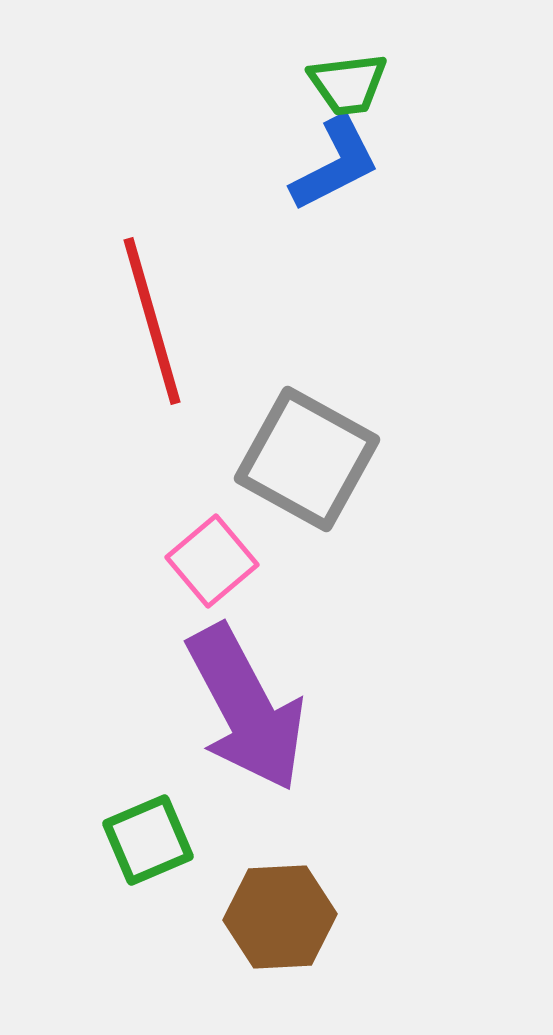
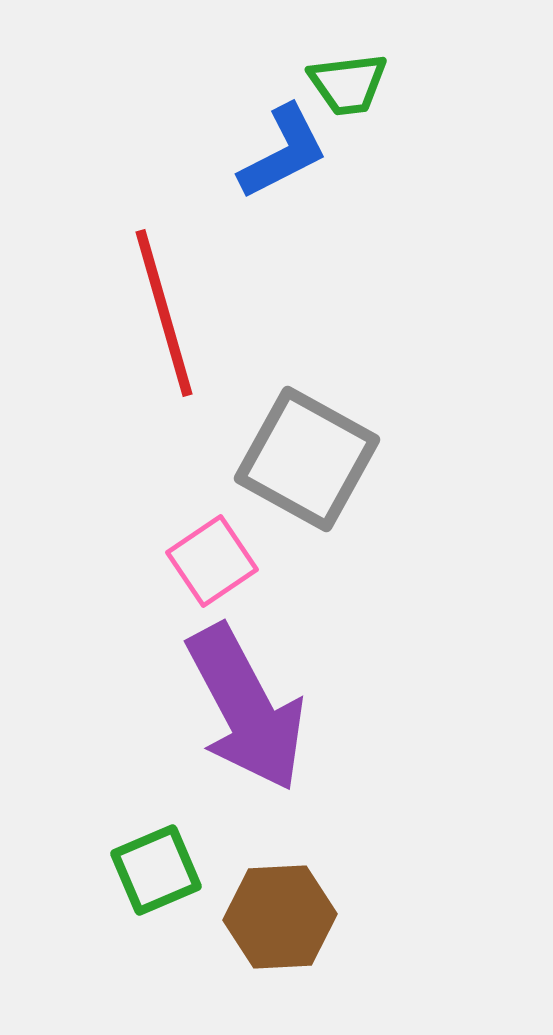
blue L-shape: moved 52 px left, 12 px up
red line: moved 12 px right, 8 px up
pink square: rotated 6 degrees clockwise
green square: moved 8 px right, 30 px down
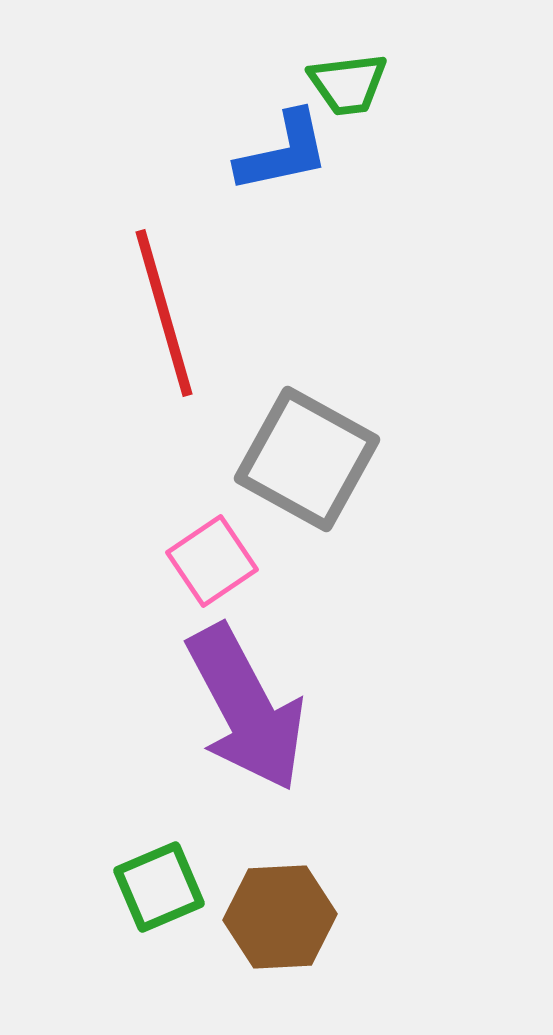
blue L-shape: rotated 15 degrees clockwise
green square: moved 3 px right, 17 px down
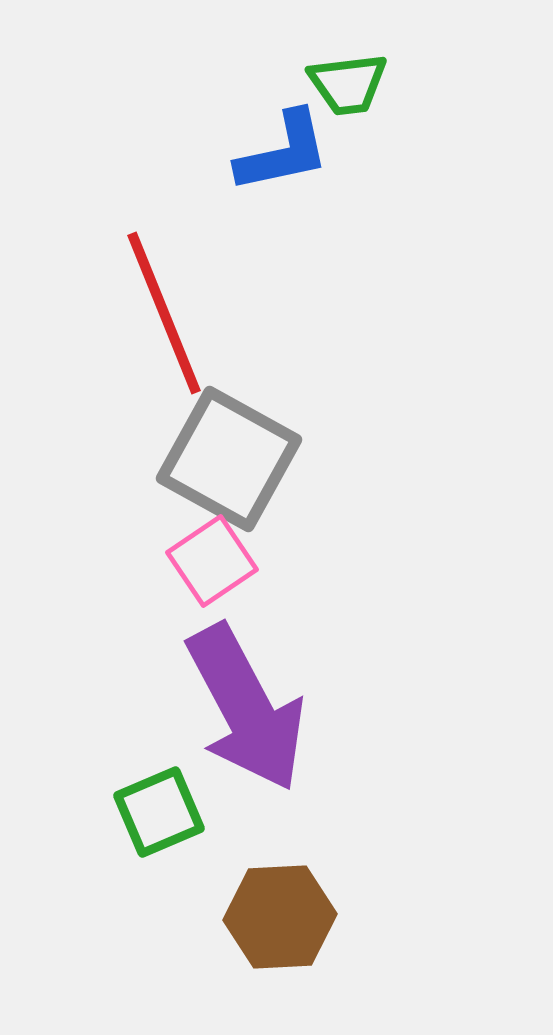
red line: rotated 6 degrees counterclockwise
gray square: moved 78 px left
green square: moved 75 px up
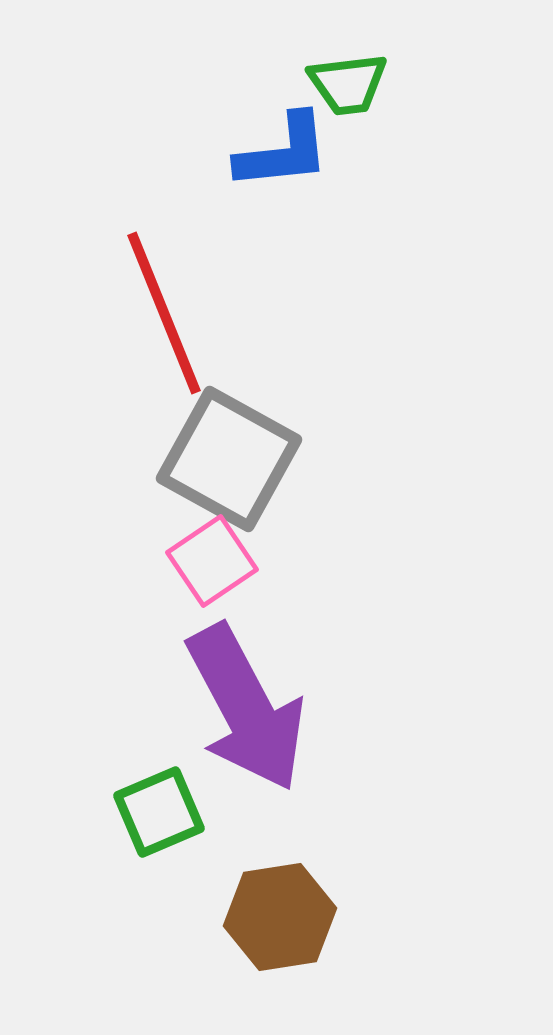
blue L-shape: rotated 6 degrees clockwise
brown hexagon: rotated 6 degrees counterclockwise
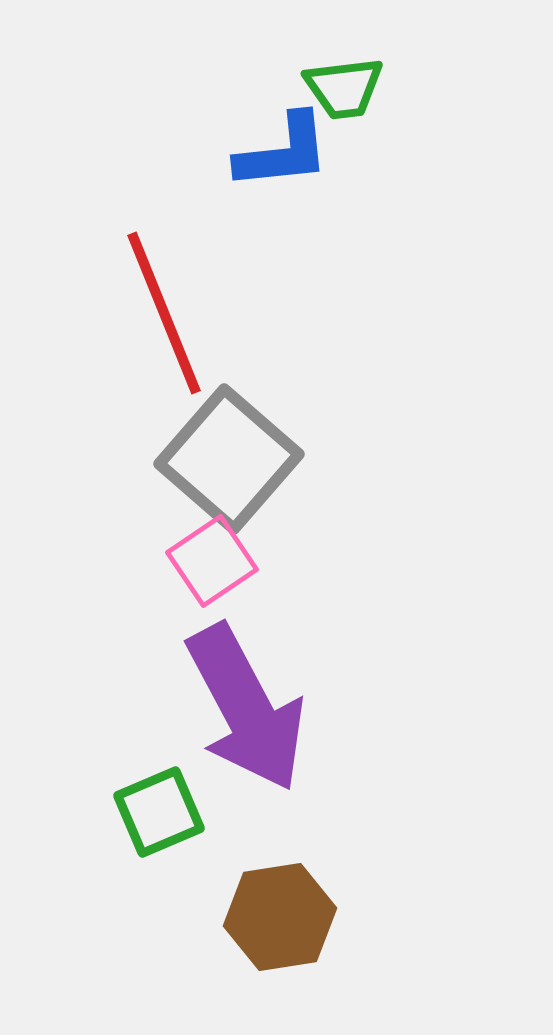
green trapezoid: moved 4 px left, 4 px down
gray square: rotated 12 degrees clockwise
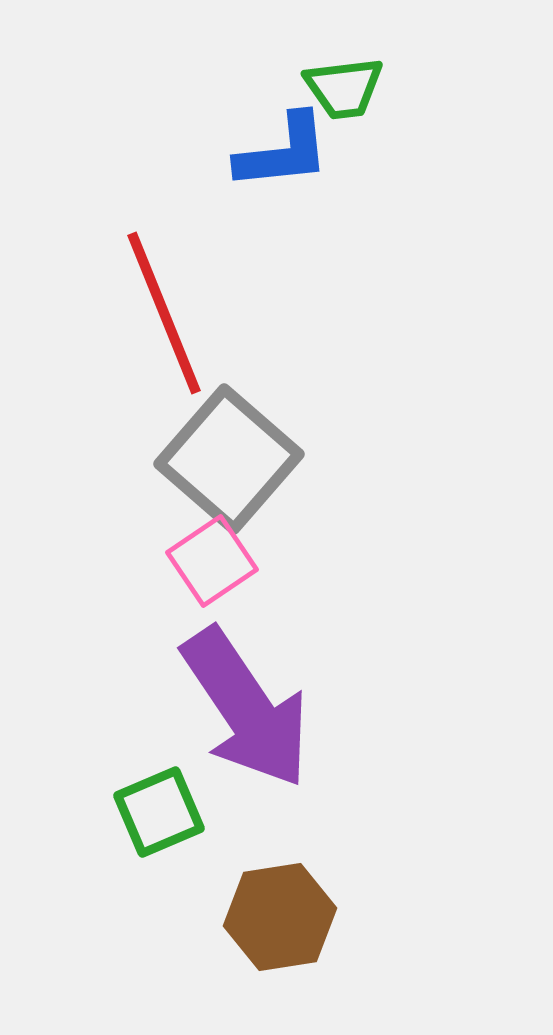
purple arrow: rotated 6 degrees counterclockwise
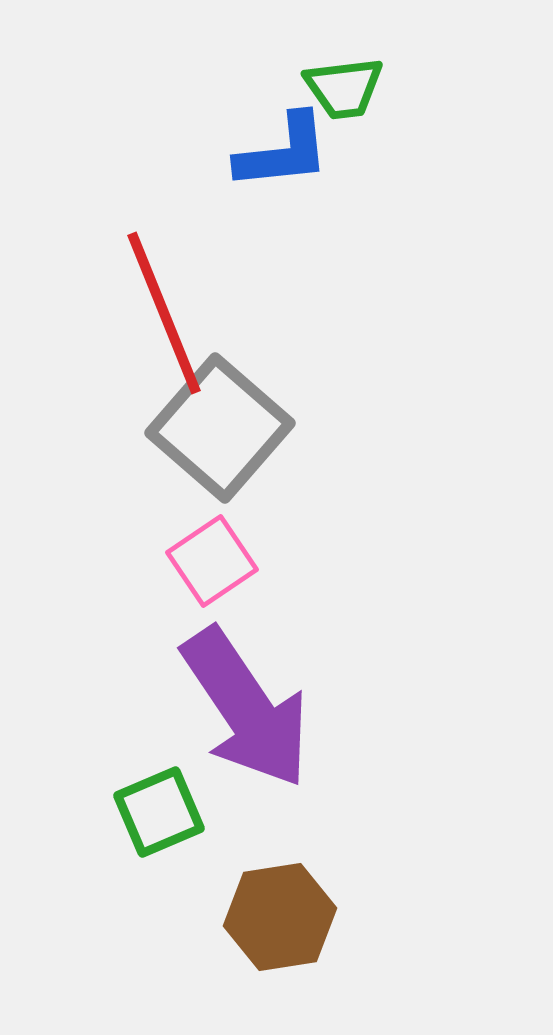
gray square: moved 9 px left, 31 px up
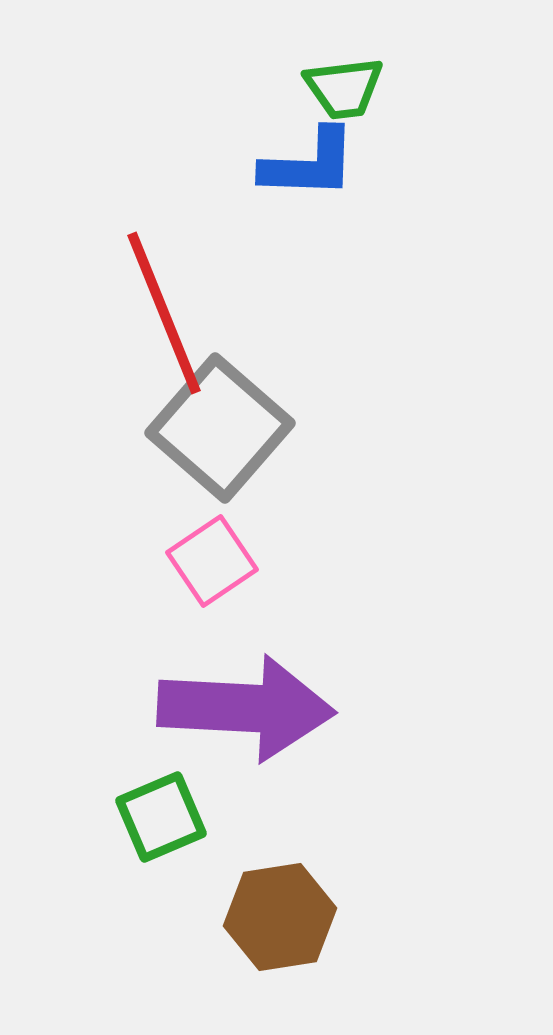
blue L-shape: moved 26 px right, 12 px down; rotated 8 degrees clockwise
purple arrow: rotated 53 degrees counterclockwise
green square: moved 2 px right, 5 px down
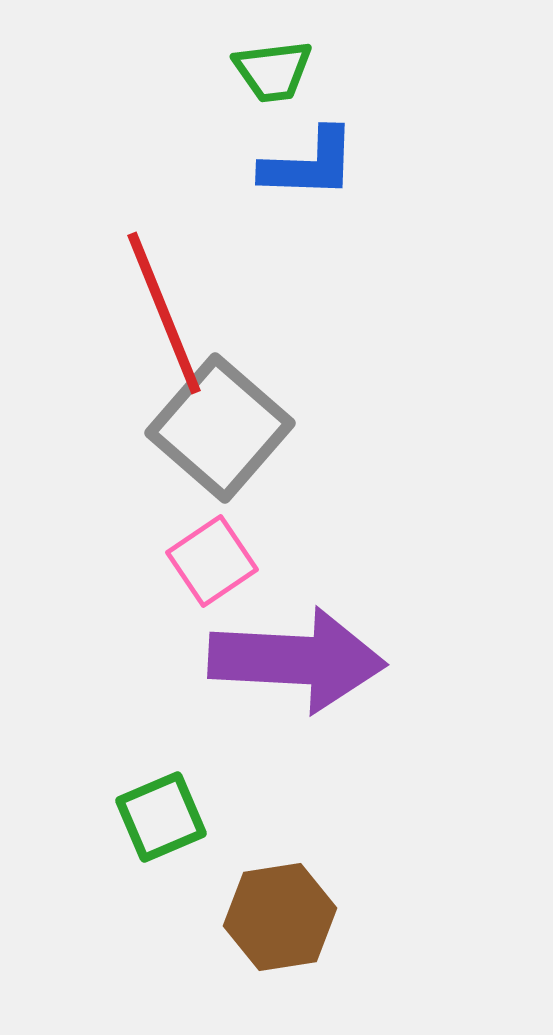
green trapezoid: moved 71 px left, 17 px up
purple arrow: moved 51 px right, 48 px up
